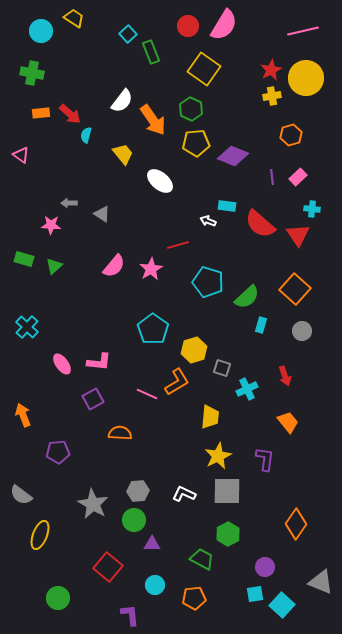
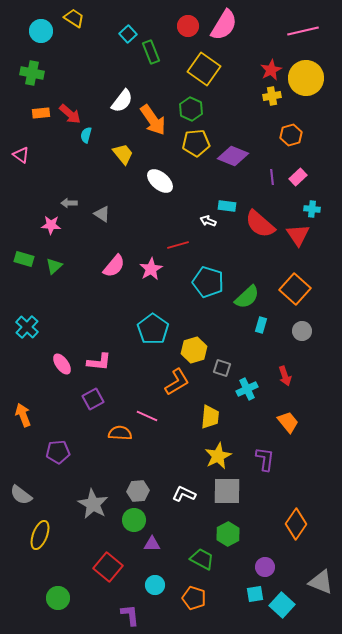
pink line at (147, 394): moved 22 px down
orange pentagon at (194, 598): rotated 25 degrees clockwise
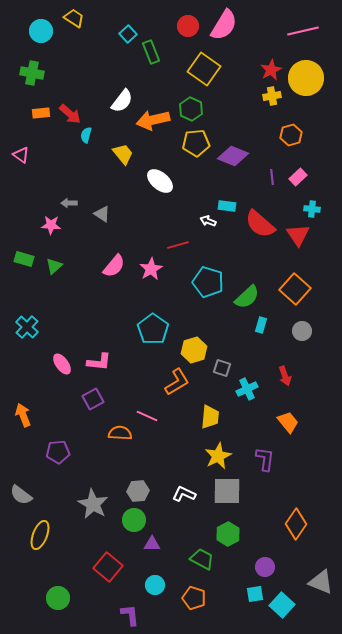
orange arrow at (153, 120): rotated 112 degrees clockwise
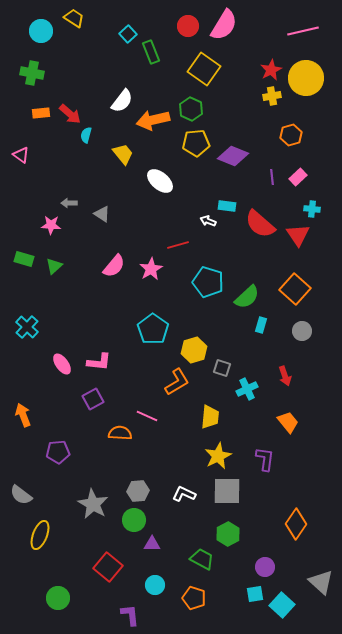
gray triangle at (321, 582): rotated 20 degrees clockwise
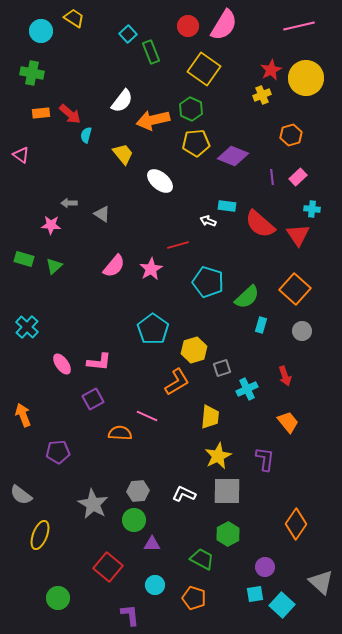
pink line at (303, 31): moved 4 px left, 5 px up
yellow cross at (272, 96): moved 10 px left, 1 px up; rotated 12 degrees counterclockwise
gray square at (222, 368): rotated 36 degrees counterclockwise
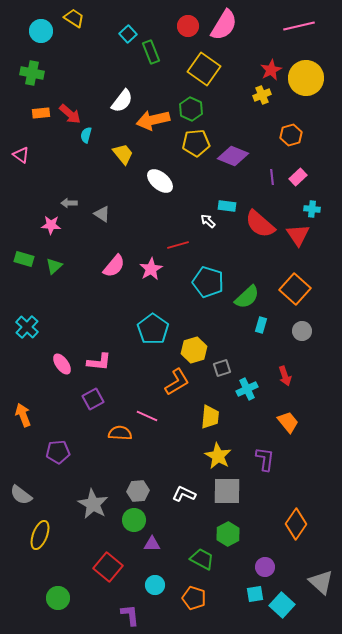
white arrow at (208, 221): rotated 21 degrees clockwise
yellow star at (218, 456): rotated 16 degrees counterclockwise
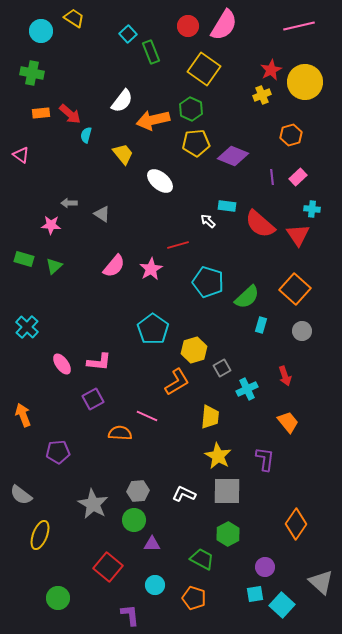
yellow circle at (306, 78): moved 1 px left, 4 px down
gray square at (222, 368): rotated 12 degrees counterclockwise
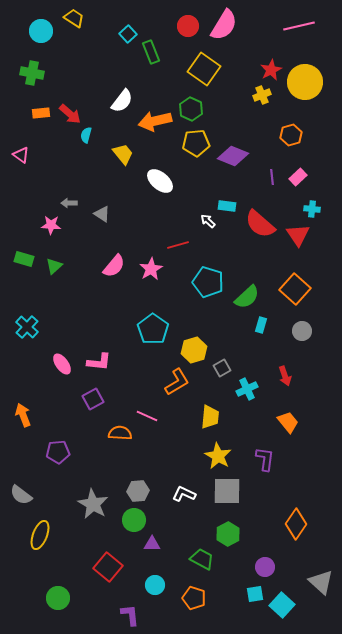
orange arrow at (153, 120): moved 2 px right, 1 px down
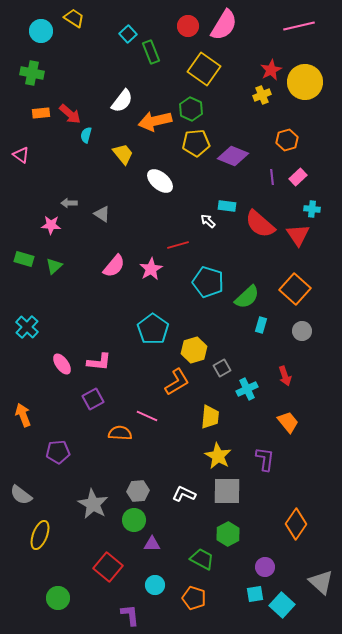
orange hexagon at (291, 135): moved 4 px left, 5 px down
